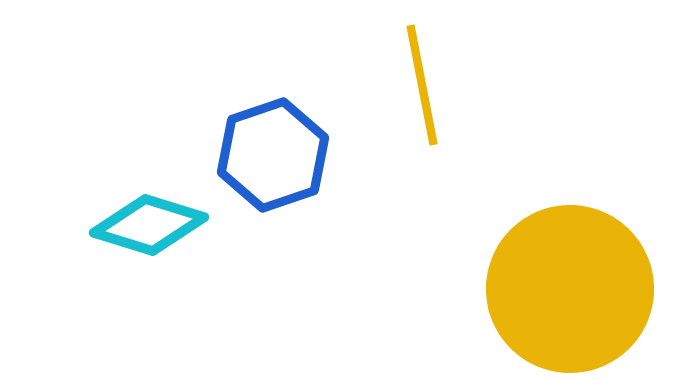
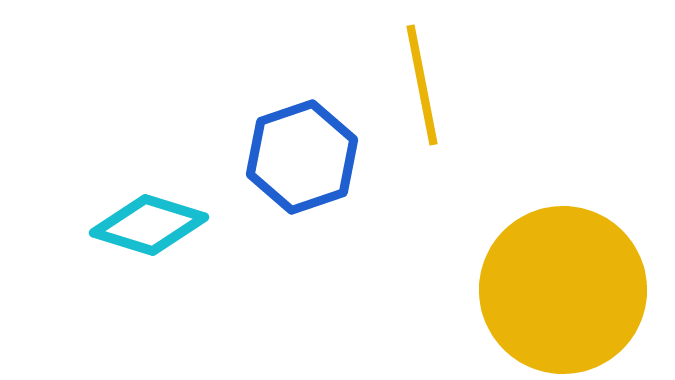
blue hexagon: moved 29 px right, 2 px down
yellow circle: moved 7 px left, 1 px down
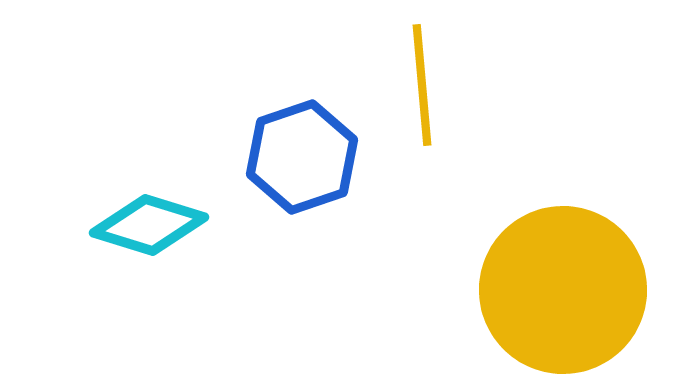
yellow line: rotated 6 degrees clockwise
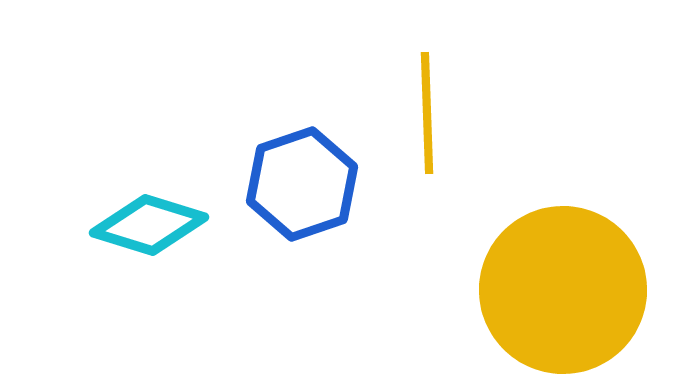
yellow line: moved 5 px right, 28 px down; rotated 3 degrees clockwise
blue hexagon: moved 27 px down
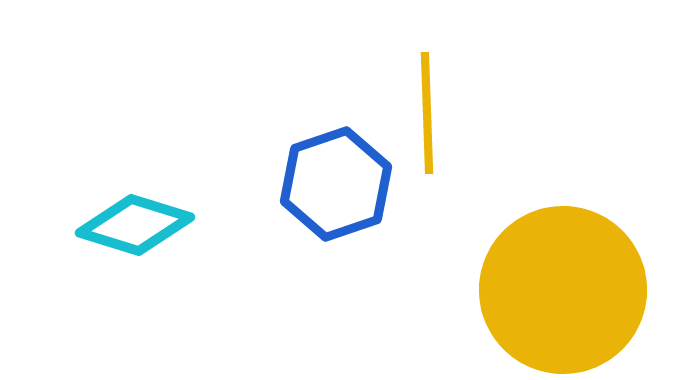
blue hexagon: moved 34 px right
cyan diamond: moved 14 px left
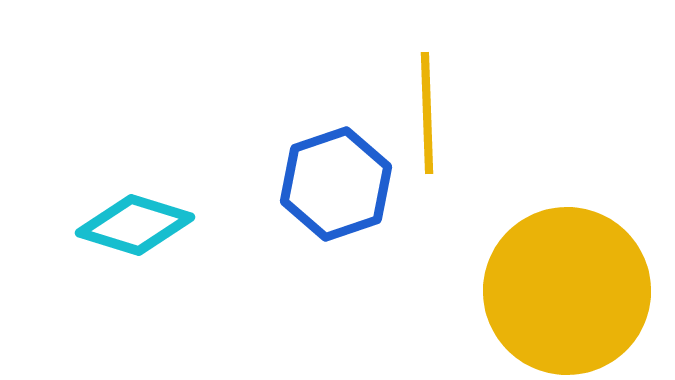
yellow circle: moved 4 px right, 1 px down
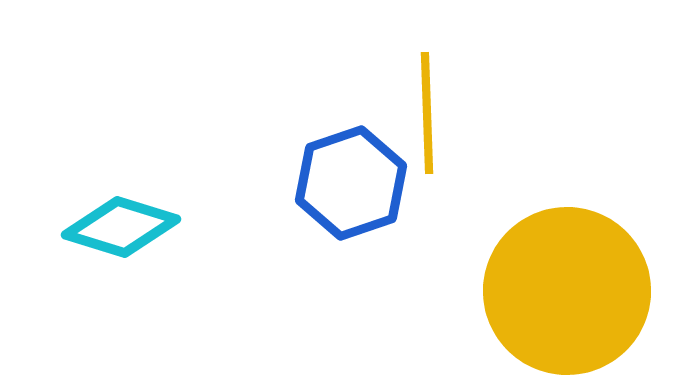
blue hexagon: moved 15 px right, 1 px up
cyan diamond: moved 14 px left, 2 px down
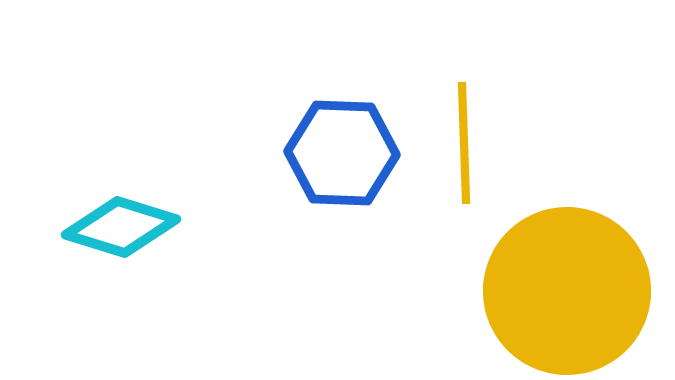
yellow line: moved 37 px right, 30 px down
blue hexagon: moved 9 px left, 30 px up; rotated 21 degrees clockwise
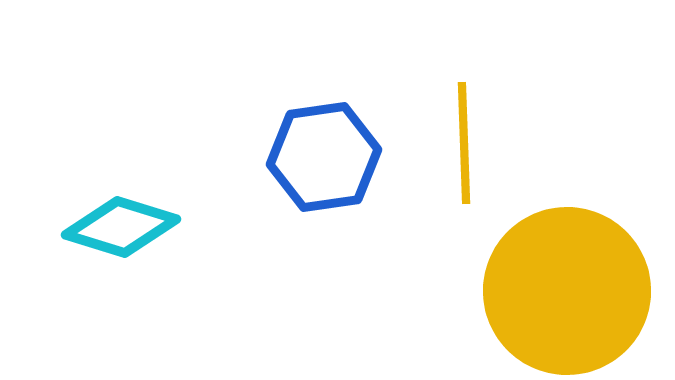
blue hexagon: moved 18 px left, 4 px down; rotated 10 degrees counterclockwise
